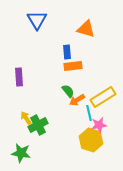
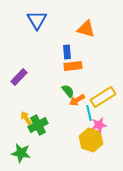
purple rectangle: rotated 48 degrees clockwise
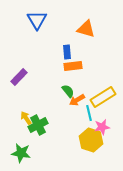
pink star: moved 3 px right, 2 px down
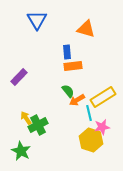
green star: moved 2 px up; rotated 18 degrees clockwise
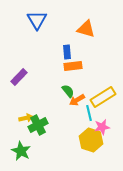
yellow arrow: rotated 112 degrees clockwise
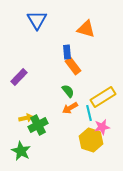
orange rectangle: rotated 60 degrees clockwise
orange arrow: moved 7 px left, 8 px down
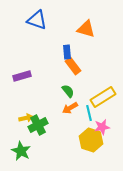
blue triangle: rotated 40 degrees counterclockwise
purple rectangle: moved 3 px right, 1 px up; rotated 30 degrees clockwise
